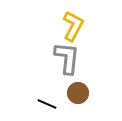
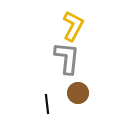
black line: rotated 60 degrees clockwise
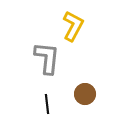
gray L-shape: moved 20 px left
brown circle: moved 7 px right, 1 px down
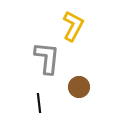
brown circle: moved 6 px left, 7 px up
black line: moved 8 px left, 1 px up
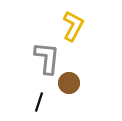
brown circle: moved 10 px left, 4 px up
black line: moved 1 px up; rotated 24 degrees clockwise
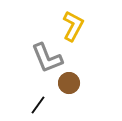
gray L-shape: rotated 152 degrees clockwise
black line: moved 1 px left, 3 px down; rotated 18 degrees clockwise
